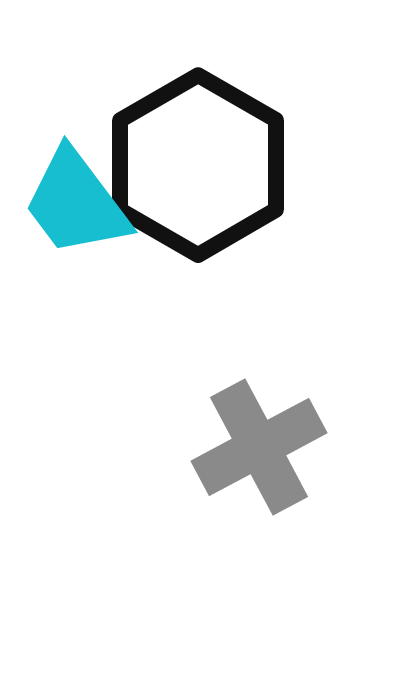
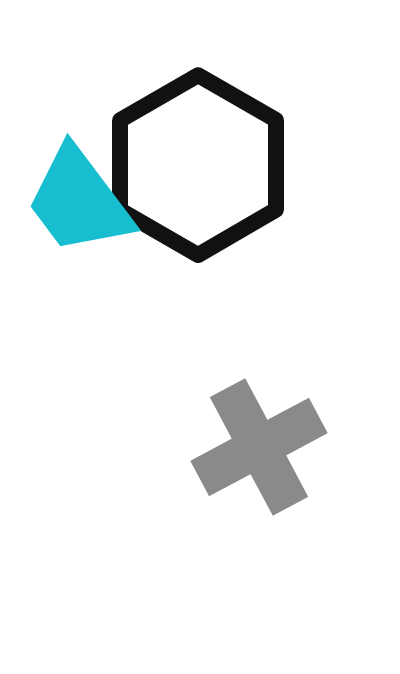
cyan trapezoid: moved 3 px right, 2 px up
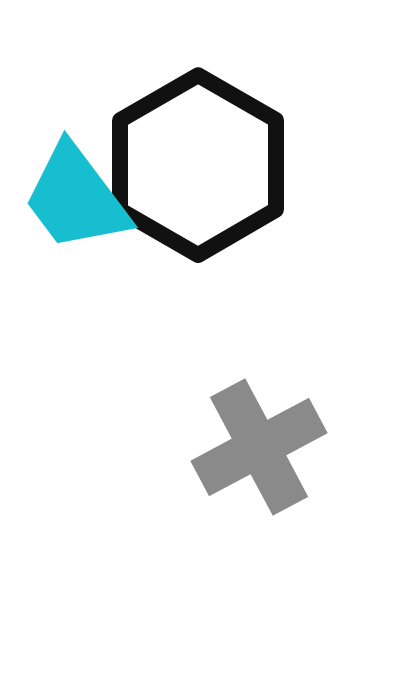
cyan trapezoid: moved 3 px left, 3 px up
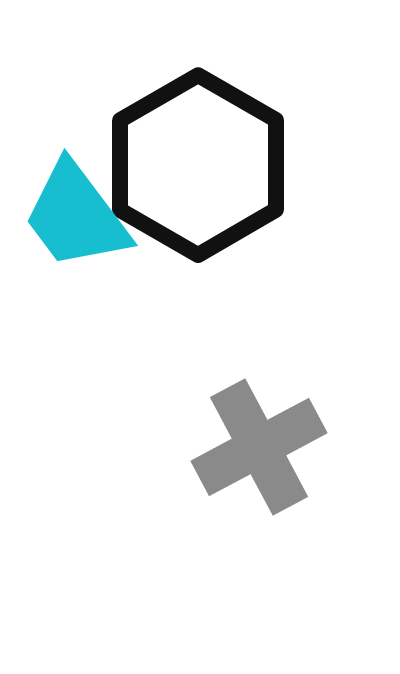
cyan trapezoid: moved 18 px down
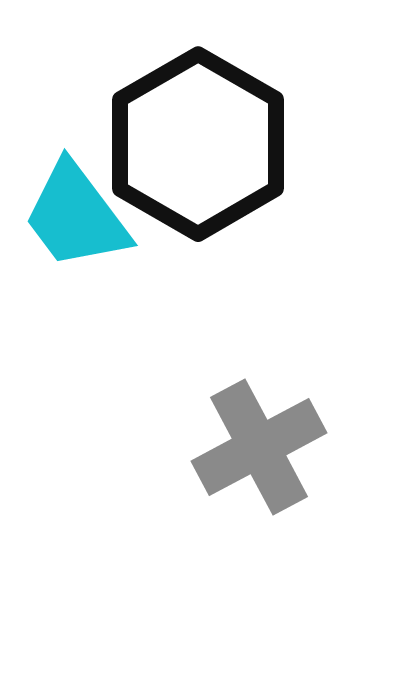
black hexagon: moved 21 px up
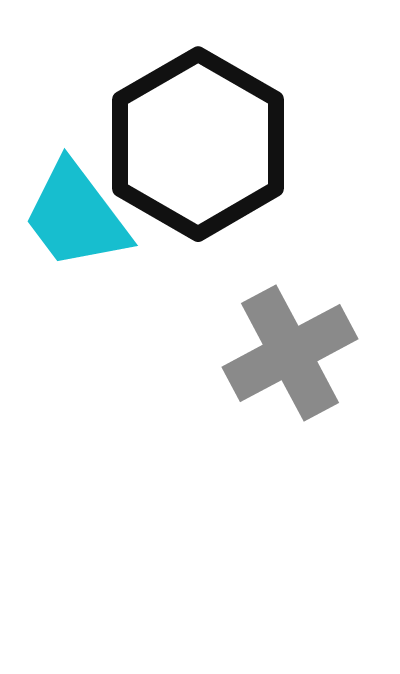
gray cross: moved 31 px right, 94 px up
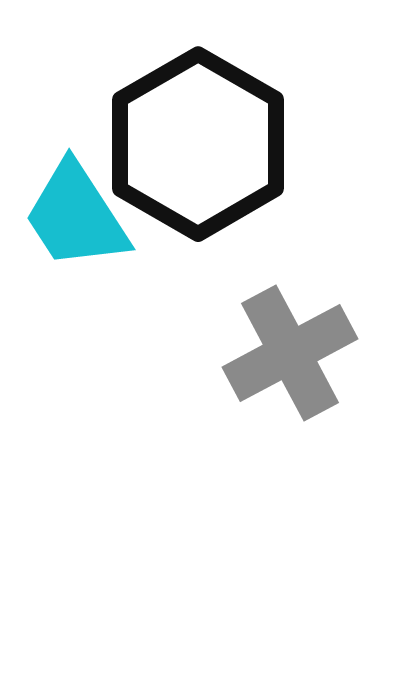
cyan trapezoid: rotated 4 degrees clockwise
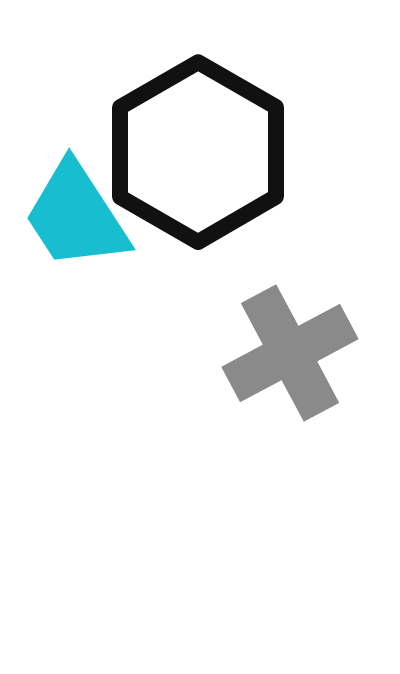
black hexagon: moved 8 px down
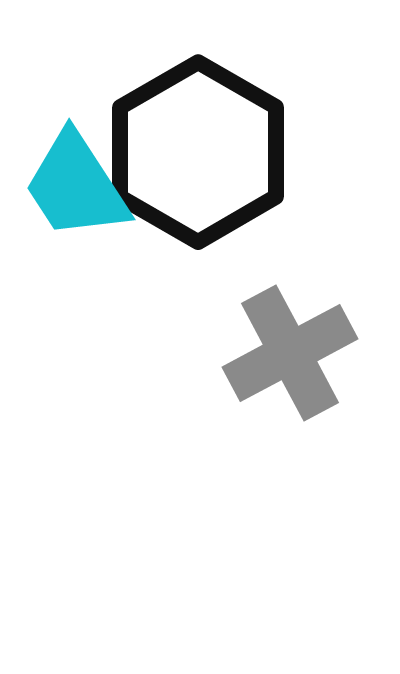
cyan trapezoid: moved 30 px up
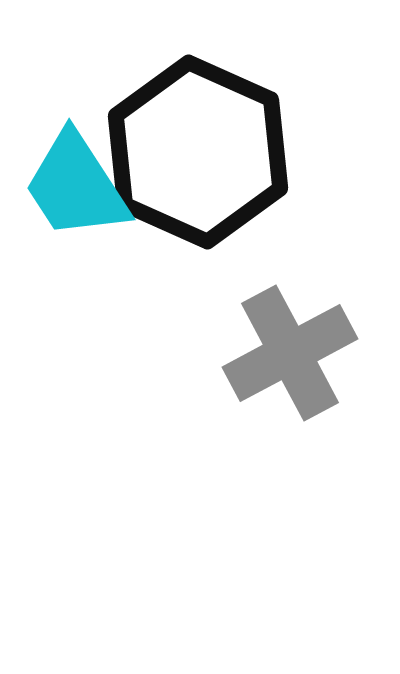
black hexagon: rotated 6 degrees counterclockwise
